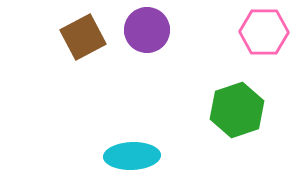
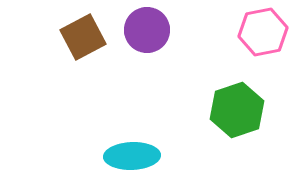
pink hexagon: moved 1 px left; rotated 12 degrees counterclockwise
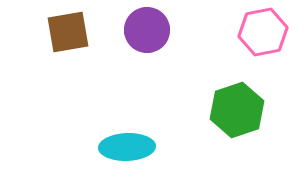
brown square: moved 15 px left, 5 px up; rotated 18 degrees clockwise
cyan ellipse: moved 5 px left, 9 px up
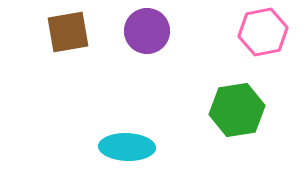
purple circle: moved 1 px down
green hexagon: rotated 10 degrees clockwise
cyan ellipse: rotated 4 degrees clockwise
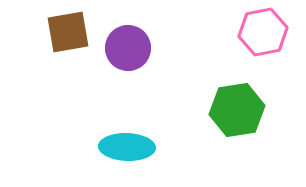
purple circle: moved 19 px left, 17 px down
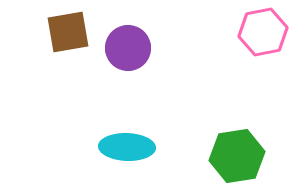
green hexagon: moved 46 px down
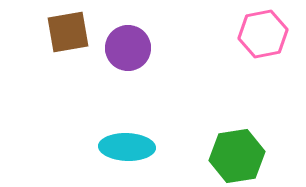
pink hexagon: moved 2 px down
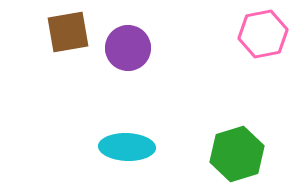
green hexagon: moved 2 px up; rotated 8 degrees counterclockwise
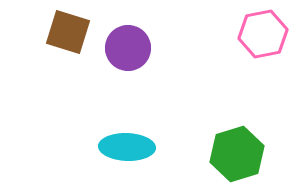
brown square: rotated 27 degrees clockwise
